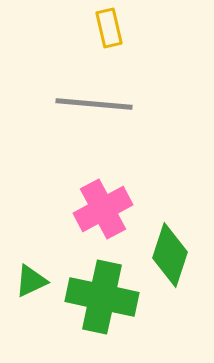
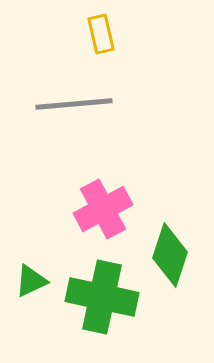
yellow rectangle: moved 8 px left, 6 px down
gray line: moved 20 px left; rotated 10 degrees counterclockwise
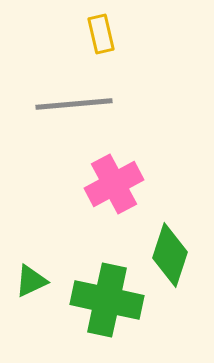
pink cross: moved 11 px right, 25 px up
green cross: moved 5 px right, 3 px down
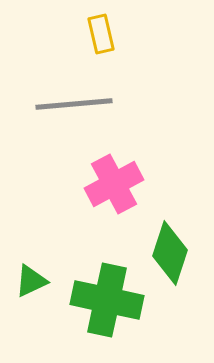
green diamond: moved 2 px up
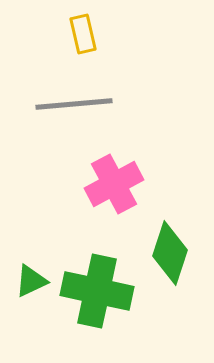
yellow rectangle: moved 18 px left
green cross: moved 10 px left, 9 px up
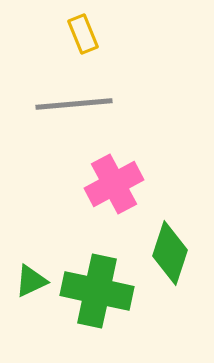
yellow rectangle: rotated 9 degrees counterclockwise
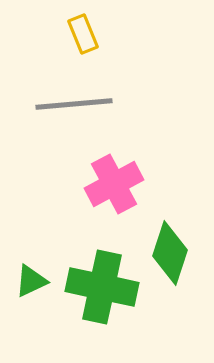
green cross: moved 5 px right, 4 px up
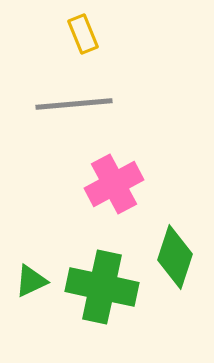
green diamond: moved 5 px right, 4 px down
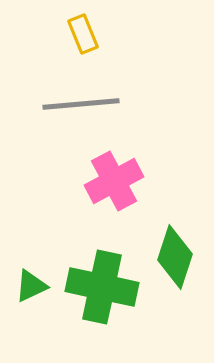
gray line: moved 7 px right
pink cross: moved 3 px up
green triangle: moved 5 px down
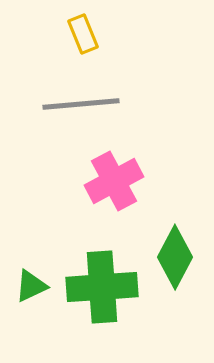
green diamond: rotated 10 degrees clockwise
green cross: rotated 16 degrees counterclockwise
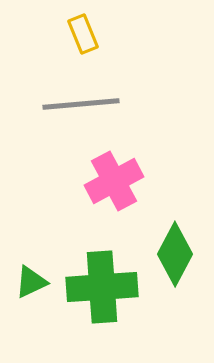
green diamond: moved 3 px up
green triangle: moved 4 px up
